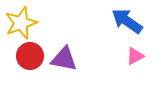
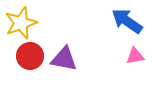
pink triangle: rotated 18 degrees clockwise
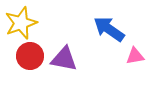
blue arrow: moved 18 px left, 8 px down
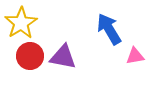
yellow star: rotated 12 degrees counterclockwise
blue arrow: rotated 24 degrees clockwise
purple triangle: moved 1 px left, 2 px up
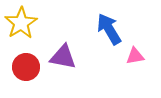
red circle: moved 4 px left, 11 px down
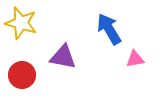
yellow star: rotated 24 degrees counterclockwise
pink triangle: moved 3 px down
red circle: moved 4 px left, 8 px down
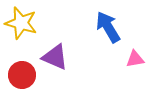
blue arrow: moved 1 px left, 2 px up
purple triangle: moved 8 px left; rotated 12 degrees clockwise
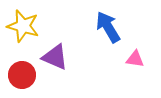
yellow star: moved 2 px right, 3 px down
pink triangle: rotated 18 degrees clockwise
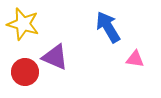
yellow star: moved 2 px up
red circle: moved 3 px right, 3 px up
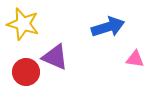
blue arrow: rotated 104 degrees clockwise
red circle: moved 1 px right
